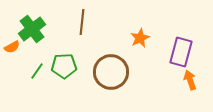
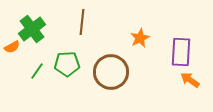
purple rectangle: rotated 12 degrees counterclockwise
green pentagon: moved 3 px right, 2 px up
orange arrow: rotated 36 degrees counterclockwise
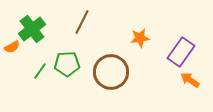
brown line: rotated 20 degrees clockwise
orange star: rotated 18 degrees clockwise
purple rectangle: rotated 32 degrees clockwise
green line: moved 3 px right
